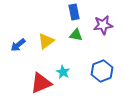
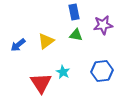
blue hexagon: rotated 15 degrees clockwise
red triangle: rotated 40 degrees counterclockwise
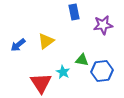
green triangle: moved 6 px right, 25 px down
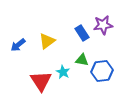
blue rectangle: moved 8 px right, 21 px down; rotated 21 degrees counterclockwise
yellow triangle: moved 1 px right
red triangle: moved 2 px up
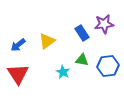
purple star: moved 1 px right, 1 px up
blue hexagon: moved 6 px right, 5 px up
red triangle: moved 23 px left, 7 px up
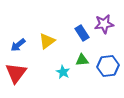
green triangle: rotated 16 degrees counterclockwise
red triangle: moved 2 px left, 1 px up; rotated 10 degrees clockwise
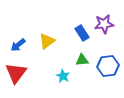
cyan star: moved 4 px down
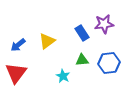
blue hexagon: moved 1 px right, 3 px up
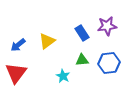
purple star: moved 3 px right, 2 px down
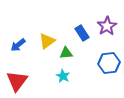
purple star: rotated 24 degrees counterclockwise
green triangle: moved 16 px left, 7 px up
red triangle: moved 1 px right, 8 px down
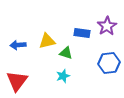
blue rectangle: rotated 49 degrees counterclockwise
yellow triangle: rotated 24 degrees clockwise
blue arrow: rotated 35 degrees clockwise
green triangle: rotated 24 degrees clockwise
cyan star: rotated 24 degrees clockwise
